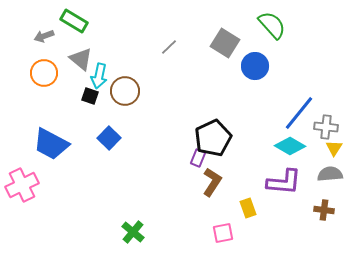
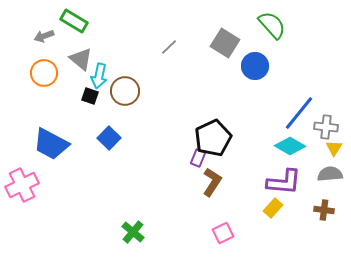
yellow rectangle: moved 25 px right; rotated 60 degrees clockwise
pink square: rotated 15 degrees counterclockwise
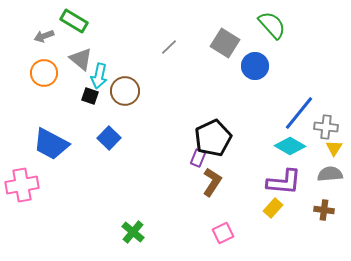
pink cross: rotated 16 degrees clockwise
